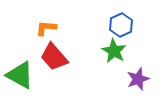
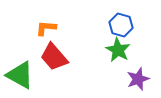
blue hexagon: rotated 20 degrees counterclockwise
green star: moved 4 px right, 1 px up
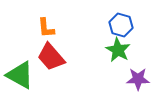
orange L-shape: rotated 100 degrees counterclockwise
red trapezoid: moved 3 px left
purple star: rotated 20 degrees clockwise
